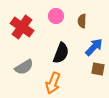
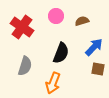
brown semicircle: rotated 72 degrees clockwise
gray semicircle: moved 1 px right, 1 px up; rotated 42 degrees counterclockwise
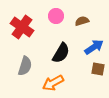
blue arrow: rotated 12 degrees clockwise
black semicircle: rotated 10 degrees clockwise
orange arrow: rotated 40 degrees clockwise
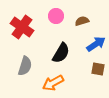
blue arrow: moved 2 px right, 3 px up
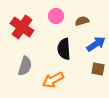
black semicircle: moved 3 px right, 4 px up; rotated 145 degrees clockwise
orange arrow: moved 3 px up
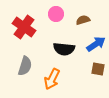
pink circle: moved 2 px up
brown semicircle: moved 1 px right, 1 px up
red cross: moved 2 px right
black semicircle: rotated 80 degrees counterclockwise
orange arrow: moved 1 px left, 1 px up; rotated 35 degrees counterclockwise
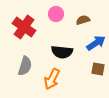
blue arrow: moved 1 px up
black semicircle: moved 2 px left, 3 px down
